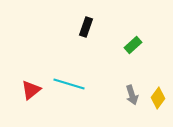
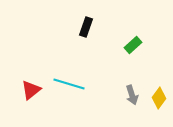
yellow diamond: moved 1 px right
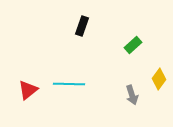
black rectangle: moved 4 px left, 1 px up
cyan line: rotated 16 degrees counterclockwise
red triangle: moved 3 px left
yellow diamond: moved 19 px up
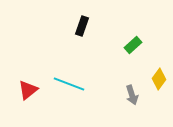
cyan line: rotated 20 degrees clockwise
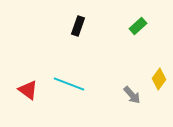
black rectangle: moved 4 px left
green rectangle: moved 5 px right, 19 px up
red triangle: rotated 45 degrees counterclockwise
gray arrow: rotated 24 degrees counterclockwise
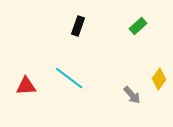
cyan line: moved 6 px up; rotated 16 degrees clockwise
red triangle: moved 2 px left, 4 px up; rotated 40 degrees counterclockwise
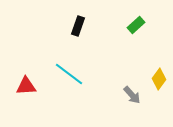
green rectangle: moved 2 px left, 1 px up
cyan line: moved 4 px up
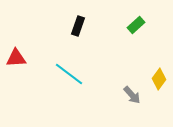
red triangle: moved 10 px left, 28 px up
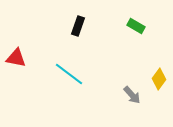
green rectangle: moved 1 px down; rotated 72 degrees clockwise
red triangle: rotated 15 degrees clockwise
